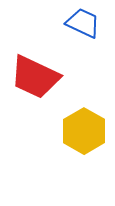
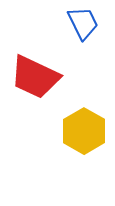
blue trapezoid: rotated 39 degrees clockwise
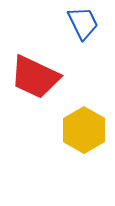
yellow hexagon: moved 1 px up
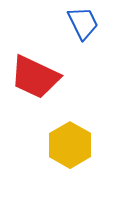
yellow hexagon: moved 14 px left, 15 px down
